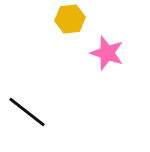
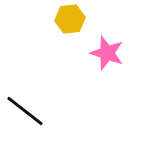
black line: moved 2 px left, 1 px up
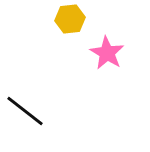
pink star: rotated 12 degrees clockwise
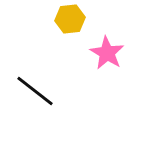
black line: moved 10 px right, 20 px up
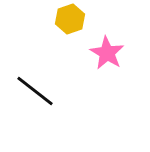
yellow hexagon: rotated 12 degrees counterclockwise
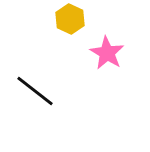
yellow hexagon: rotated 16 degrees counterclockwise
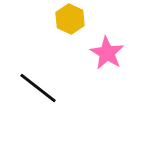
black line: moved 3 px right, 3 px up
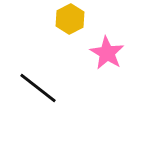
yellow hexagon: rotated 8 degrees clockwise
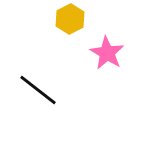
black line: moved 2 px down
